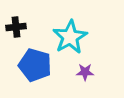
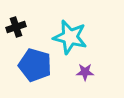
black cross: rotated 12 degrees counterclockwise
cyan star: rotated 28 degrees counterclockwise
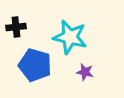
black cross: rotated 12 degrees clockwise
purple star: rotated 12 degrees clockwise
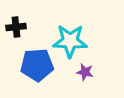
cyan star: moved 4 px down; rotated 12 degrees counterclockwise
blue pentagon: moved 2 px right; rotated 20 degrees counterclockwise
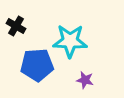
black cross: moved 1 px up; rotated 36 degrees clockwise
purple star: moved 8 px down
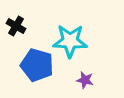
blue pentagon: rotated 20 degrees clockwise
